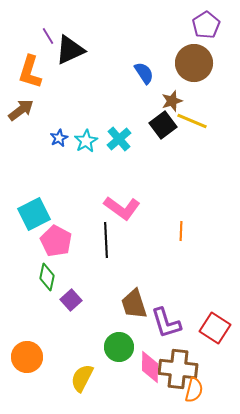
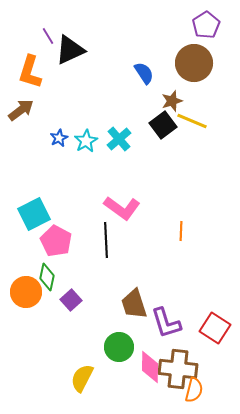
orange circle: moved 1 px left, 65 px up
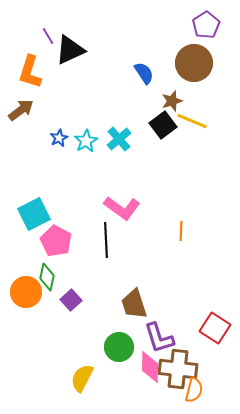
purple L-shape: moved 7 px left, 15 px down
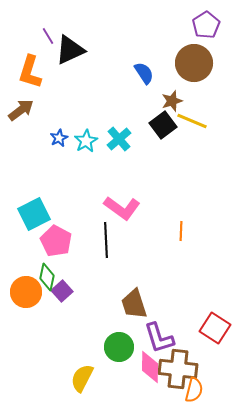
purple square: moved 9 px left, 9 px up
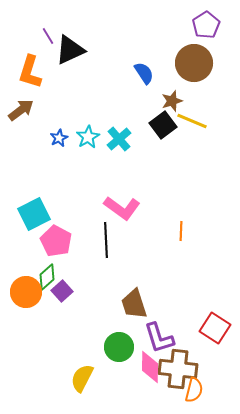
cyan star: moved 2 px right, 4 px up
green diamond: rotated 36 degrees clockwise
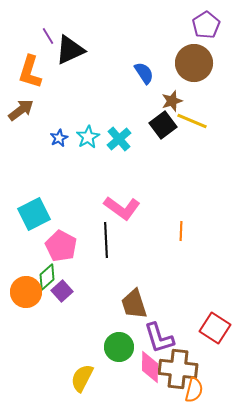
pink pentagon: moved 5 px right, 5 px down
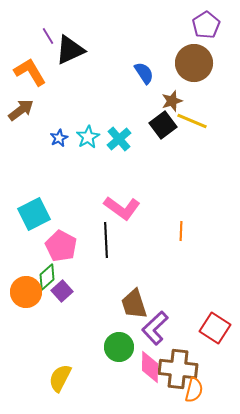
orange L-shape: rotated 132 degrees clockwise
purple L-shape: moved 4 px left, 10 px up; rotated 64 degrees clockwise
yellow semicircle: moved 22 px left
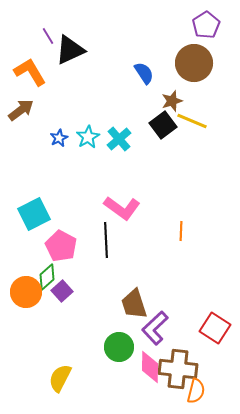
orange semicircle: moved 2 px right, 1 px down
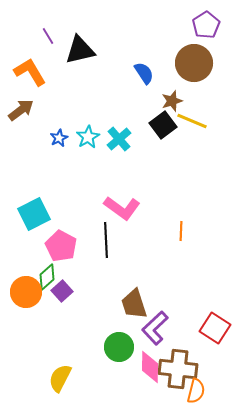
black triangle: moved 10 px right; rotated 12 degrees clockwise
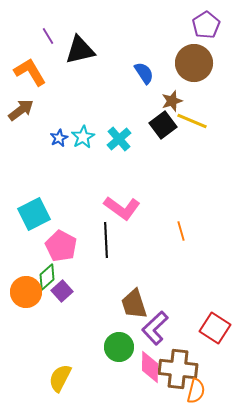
cyan star: moved 5 px left
orange line: rotated 18 degrees counterclockwise
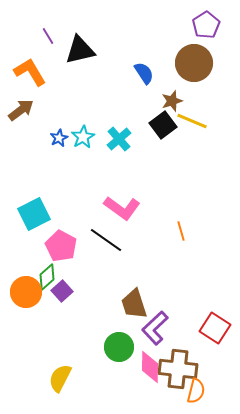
black line: rotated 52 degrees counterclockwise
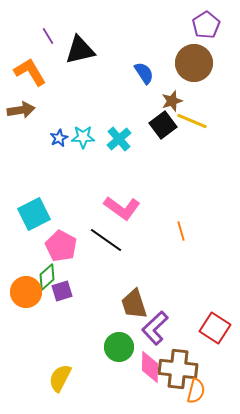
brown arrow: rotated 28 degrees clockwise
cyan star: rotated 30 degrees clockwise
purple square: rotated 25 degrees clockwise
